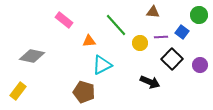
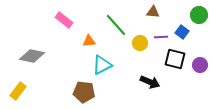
black square: moved 3 px right; rotated 30 degrees counterclockwise
brown pentagon: rotated 10 degrees counterclockwise
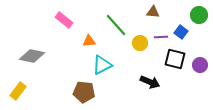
blue square: moved 1 px left
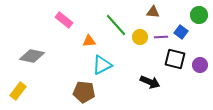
yellow circle: moved 6 px up
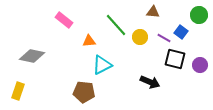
purple line: moved 3 px right, 1 px down; rotated 32 degrees clockwise
yellow rectangle: rotated 18 degrees counterclockwise
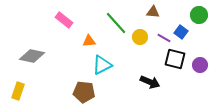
green line: moved 2 px up
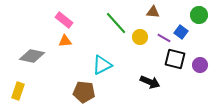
orange triangle: moved 24 px left
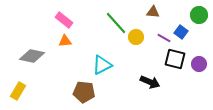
yellow circle: moved 4 px left
purple circle: moved 1 px left, 1 px up
yellow rectangle: rotated 12 degrees clockwise
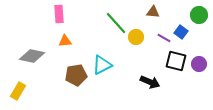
pink rectangle: moved 5 px left, 6 px up; rotated 48 degrees clockwise
black square: moved 1 px right, 2 px down
brown pentagon: moved 8 px left, 17 px up; rotated 15 degrees counterclockwise
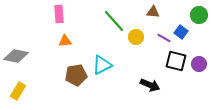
green line: moved 2 px left, 2 px up
gray diamond: moved 16 px left
black arrow: moved 3 px down
